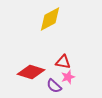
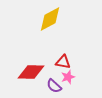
red diamond: rotated 16 degrees counterclockwise
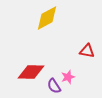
yellow diamond: moved 3 px left, 1 px up
red triangle: moved 24 px right, 11 px up
purple semicircle: rotated 14 degrees clockwise
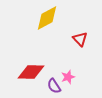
red triangle: moved 7 px left, 12 px up; rotated 35 degrees clockwise
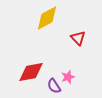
red triangle: moved 2 px left, 1 px up
red diamond: rotated 12 degrees counterclockwise
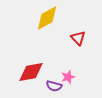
purple semicircle: rotated 42 degrees counterclockwise
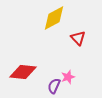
yellow diamond: moved 7 px right
red diamond: moved 8 px left; rotated 16 degrees clockwise
purple semicircle: rotated 98 degrees clockwise
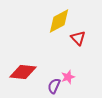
yellow diamond: moved 5 px right, 3 px down
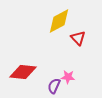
pink star: rotated 24 degrees clockwise
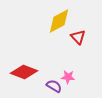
red triangle: moved 1 px up
red diamond: moved 1 px right; rotated 16 degrees clockwise
purple semicircle: rotated 98 degrees clockwise
